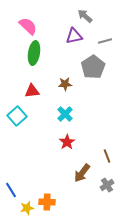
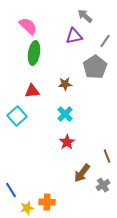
gray line: rotated 40 degrees counterclockwise
gray pentagon: moved 2 px right
gray cross: moved 4 px left
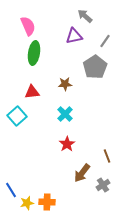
pink semicircle: rotated 24 degrees clockwise
red triangle: moved 1 px down
red star: moved 2 px down
yellow star: moved 5 px up
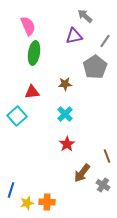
gray cross: rotated 24 degrees counterclockwise
blue line: rotated 49 degrees clockwise
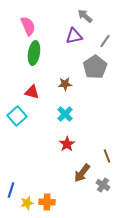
red triangle: rotated 21 degrees clockwise
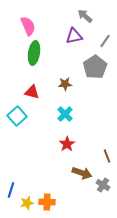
brown arrow: rotated 108 degrees counterclockwise
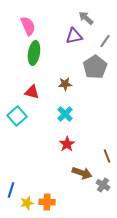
gray arrow: moved 1 px right, 2 px down
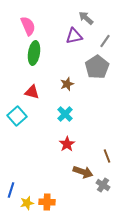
gray pentagon: moved 2 px right
brown star: moved 2 px right; rotated 16 degrees counterclockwise
brown arrow: moved 1 px right, 1 px up
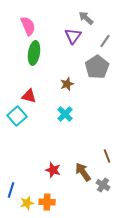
purple triangle: moved 1 px left; rotated 42 degrees counterclockwise
red triangle: moved 3 px left, 4 px down
red star: moved 14 px left, 26 px down; rotated 21 degrees counterclockwise
brown arrow: rotated 144 degrees counterclockwise
